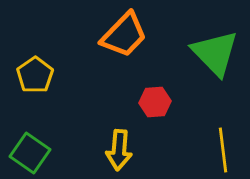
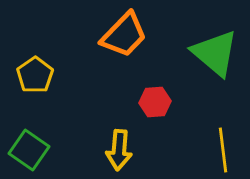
green triangle: rotated 6 degrees counterclockwise
green square: moved 1 px left, 3 px up
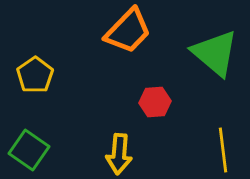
orange trapezoid: moved 4 px right, 4 px up
yellow arrow: moved 4 px down
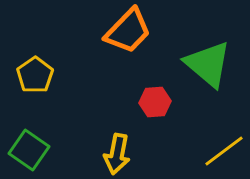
green triangle: moved 7 px left, 11 px down
yellow line: moved 1 px right, 1 px down; rotated 60 degrees clockwise
yellow arrow: moved 2 px left; rotated 6 degrees clockwise
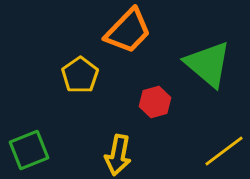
yellow pentagon: moved 45 px right
red hexagon: rotated 12 degrees counterclockwise
green square: rotated 33 degrees clockwise
yellow arrow: moved 1 px right, 1 px down
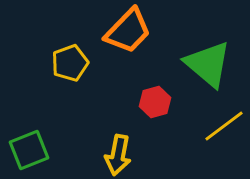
yellow pentagon: moved 10 px left, 12 px up; rotated 15 degrees clockwise
yellow line: moved 25 px up
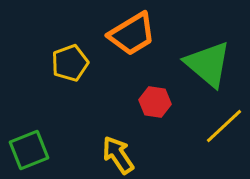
orange trapezoid: moved 4 px right, 3 px down; rotated 15 degrees clockwise
red hexagon: rotated 24 degrees clockwise
yellow line: rotated 6 degrees counterclockwise
yellow arrow: rotated 135 degrees clockwise
